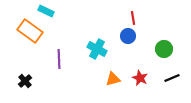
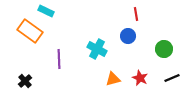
red line: moved 3 px right, 4 px up
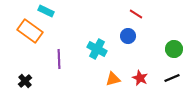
red line: rotated 48 degrees counterclockwise
green circle: moved 10 px right
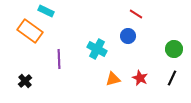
black line: rotated 42 degrees counterclockwise
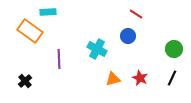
cyan rectangle: moved 2 px right, 1 px down; rotated 28 degrees counterclockwise
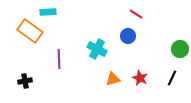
green circle: moved 6 px right
black cross: rotated 32 degrees clockwise
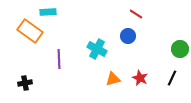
black cross: moved 2 px down
